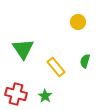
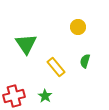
yellow circle: moved 5 px down
green triangle: moved 3 px right, 5 px up
red cross: moved 2 px left, 2 px down; rotated 30 degrees counterclockwise
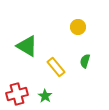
green triangle: moved 1 px right, 2 px down; rotated 25 degrees counterclockwise
red cross: moved 3 px right, 2 px up
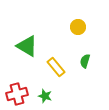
green star: rotated 16 degrees counterclockwise
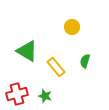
yellow circle: moved 6 px left
green triangle: moved 5 px down
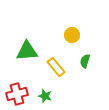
yellow circle: moved 8 px down
green triangle: rotated 35 degrees counterclockwise
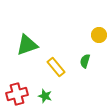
yellow circle: moved 27 px right
green triangle: moved 6 px up; rotated 15 degrees counterclockwise
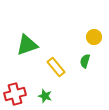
yellow circle: moved 5 px left, 2 px down
red cross: moved 2 px left
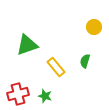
yellow circle: moved 10 px up
red cross: moved 3 px right
